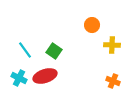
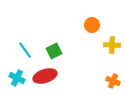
green square: rotated 28 degrees clockwise
cyan cross: moved 2 px left
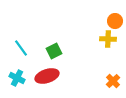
orange circle: moved 23 px right, 4 px up
yellow cross: moved 4 px left, 6 px up
cyan line: moved 4 px left, 2 px up
red ellipse: moved 2 px right
orange cross: rotated 24 degrees clockwise
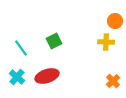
yellow cross: moved 2 px left, 3 px down
green square: moved 10 px up
cyan cross: moved 1 px up; rotated 14 degrees clockwise
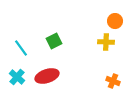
orange cross: rotated 24 degrees counterclockwise
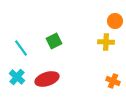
red ellipse: moved 3 px down
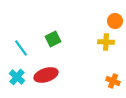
green square: moved 1 px left, 2 px up
red ellipse: moved 1 px left, 4 px up
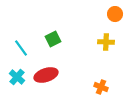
orange circle: moved 7 px up
orange cross: moved 12 px left, 6 px down
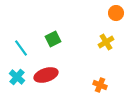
orange circle: moved 1 px right, 1 px up
yellow cross: rotated 35 degrees counterclockwise
orange cross: moved 1 px left, 2 px up
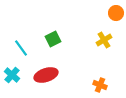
yellow cross: moved 2 px left, 2 px up
cyan cross: moved 5 px left, 2 px up
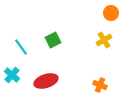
orange circle: moved 5 px left
green square: moved 1 px down
cyan line: moved 1 px up
red ellipse: moved 6 px down
